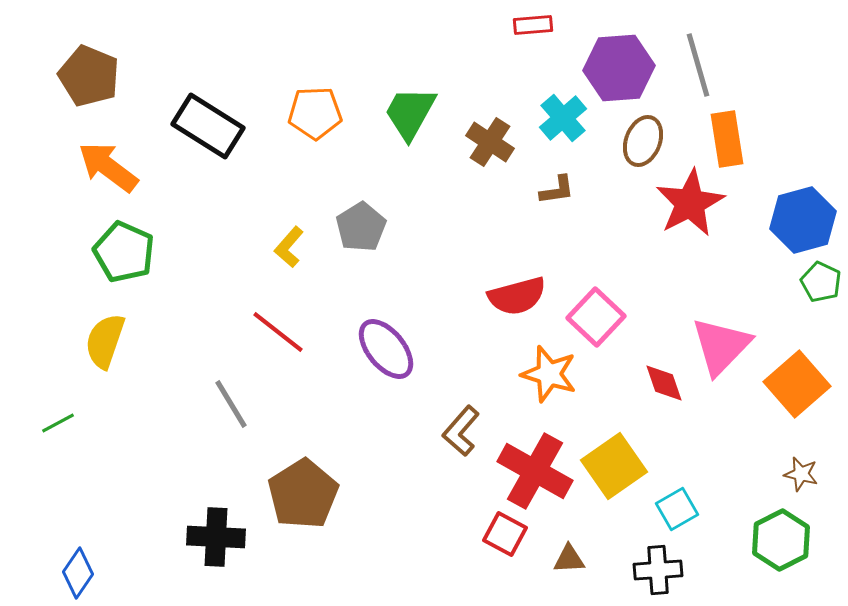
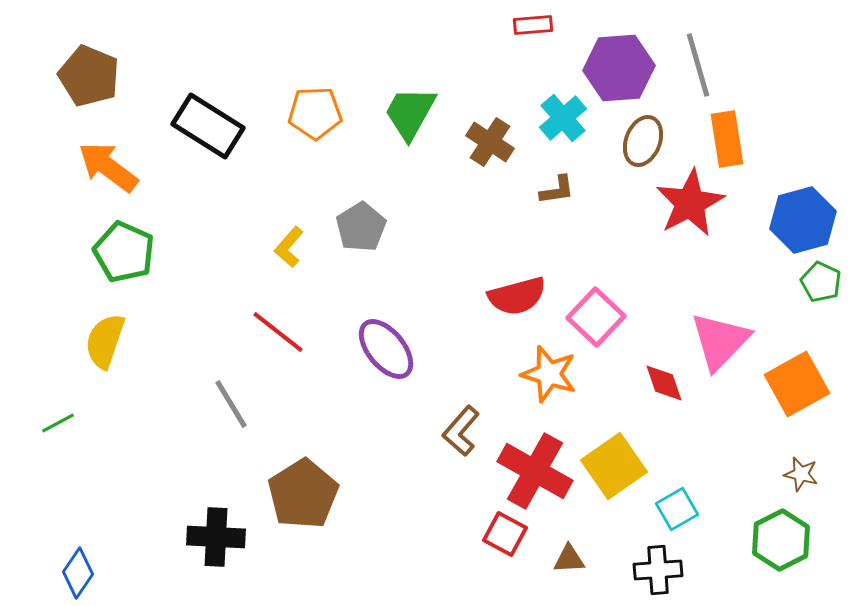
pink triangle at (721, 346): moved 1 px left, 5 px up
orange square at (797, 384): rotated 12 degrees clockwise
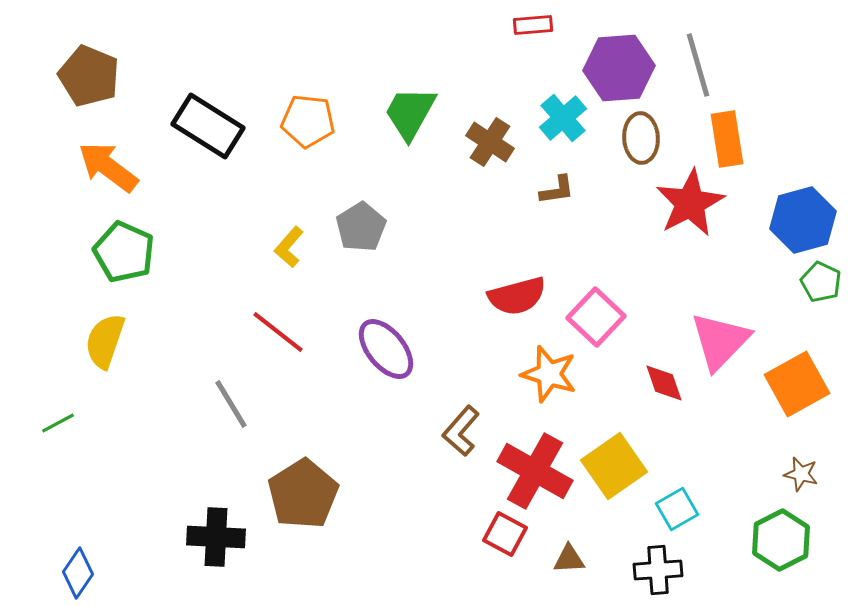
orange pentagon at (315, 113): moved 7 px left, 8 px down; rotated 8 degrees clockwise
brown ellipse at (643, 141): moved 2 px left, 3 px up; rotated 24 degrees counterclockwise
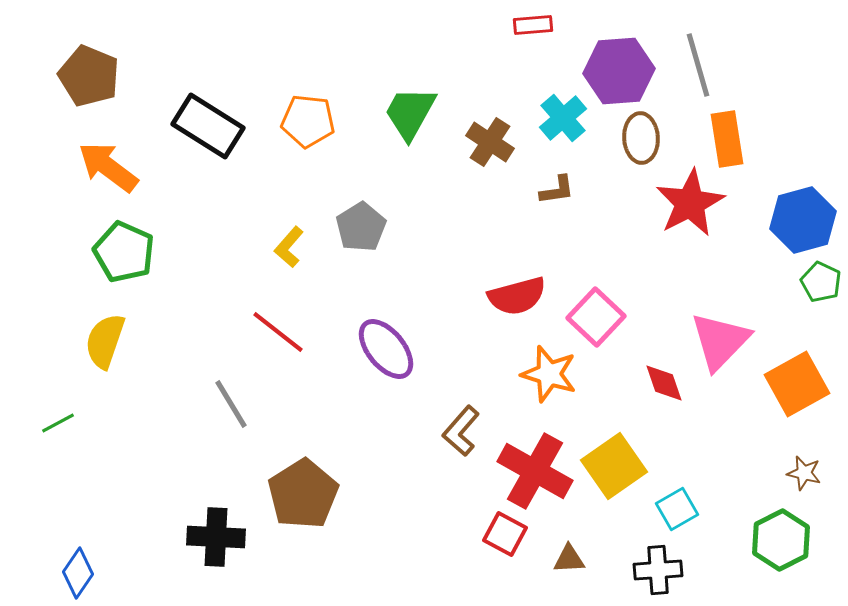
purple hexagon at (619, 68): moved 3 px down
brown star at (801, 474): moved 3 px right, 1 px up
